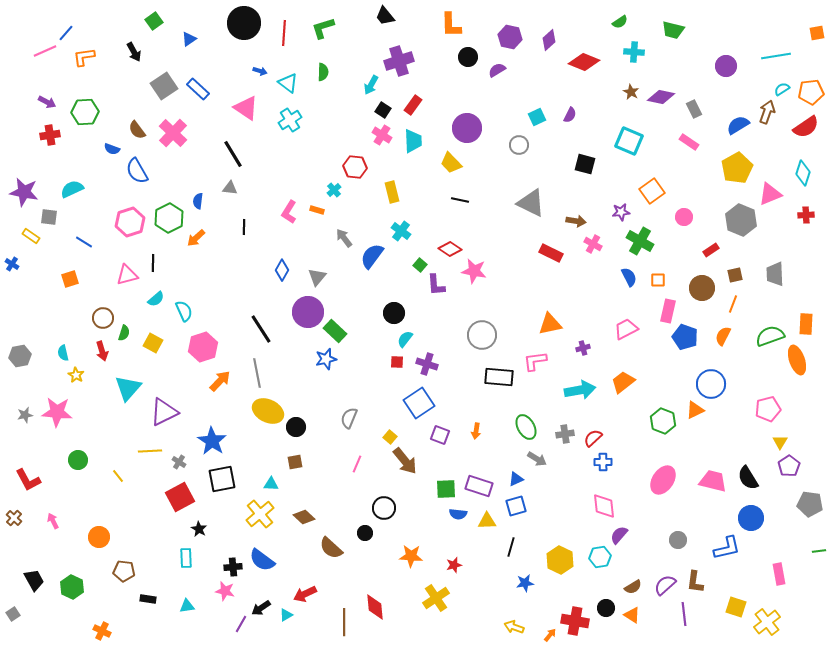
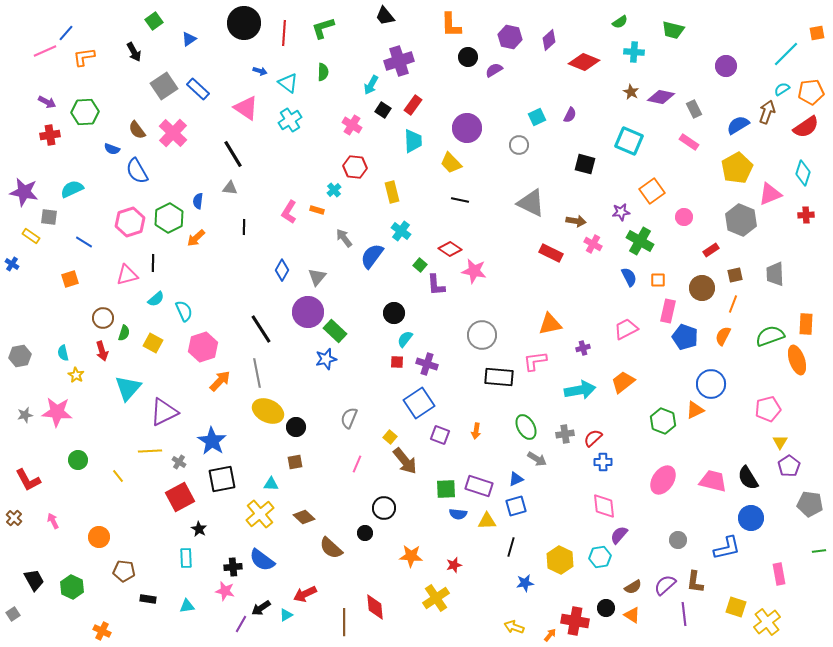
cyan line at (776, 56): moved 10 px right, 2 px up; rotated 36 degrees counterclockwise
purple semicircle at (497, 70): moved 3 px left
pink cross at (382, 135): moved 30 px left, 10 px up
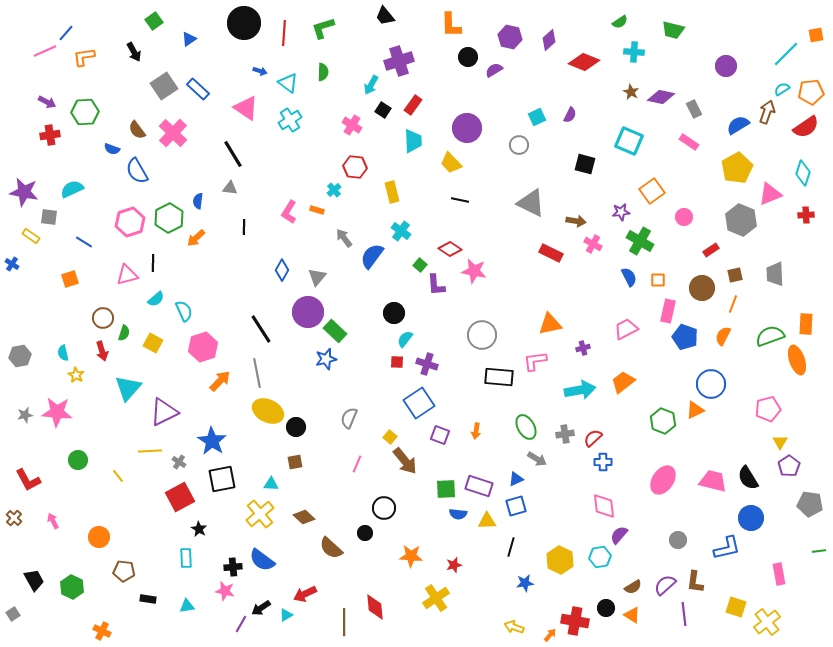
orange square at (817, 33): moved 1 px left, 2 px down
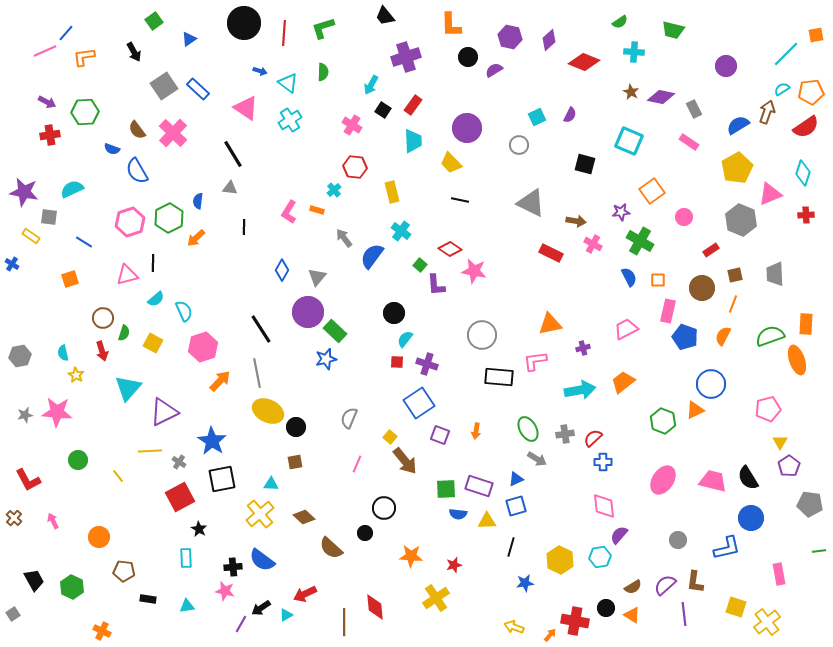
purple cross at (399, 61): moved 7 px right, 4 px up
green ellipse at (526, 427): moved 2 px right, 2 px down
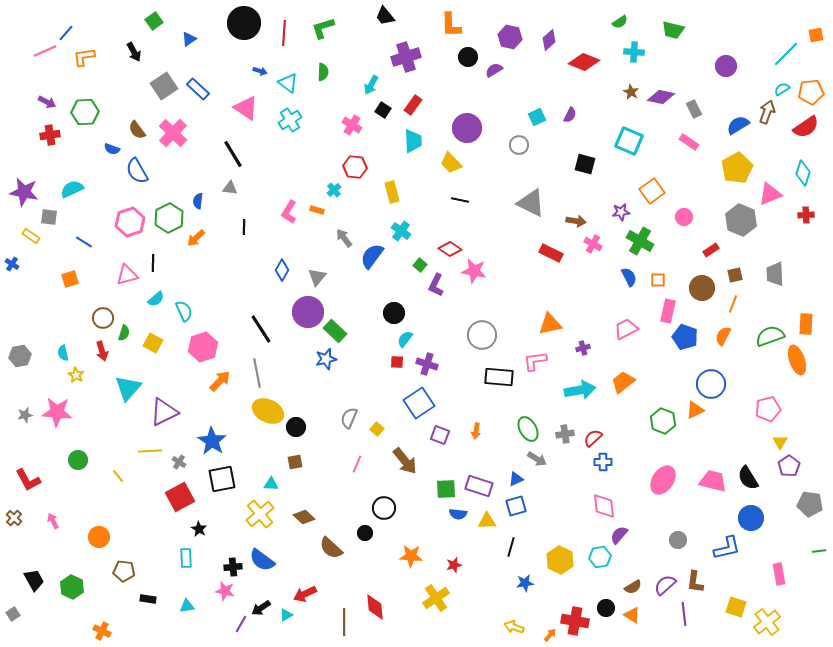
purple L-shape at (436, 285): rotated 30 degrees clockwise
yellow square at (390, 437): moved 13 px left, 8 px up
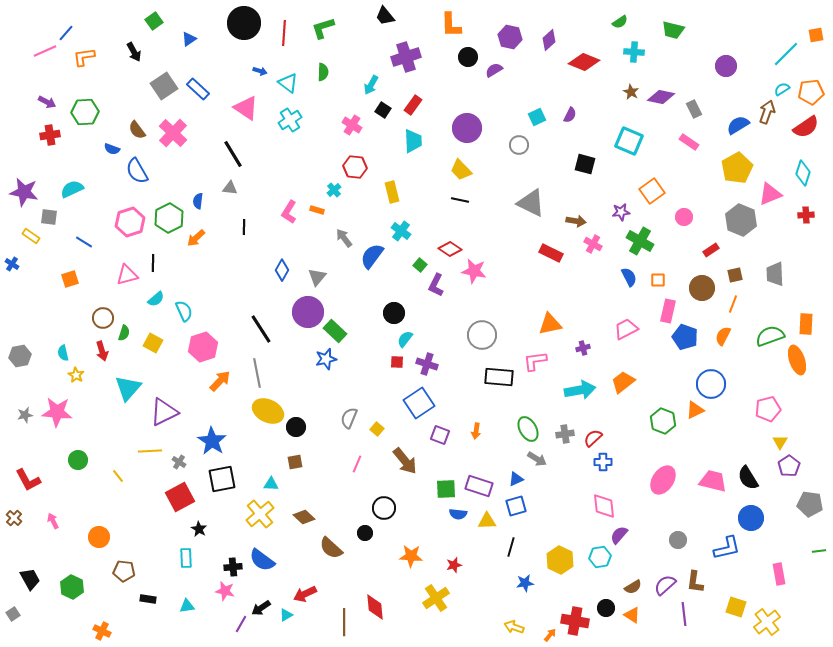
yellow trapezoid at (451, 163): moved 10 px right, 7 px down
black trapezoid at (34, 580): moved 4 px left, 1 px up
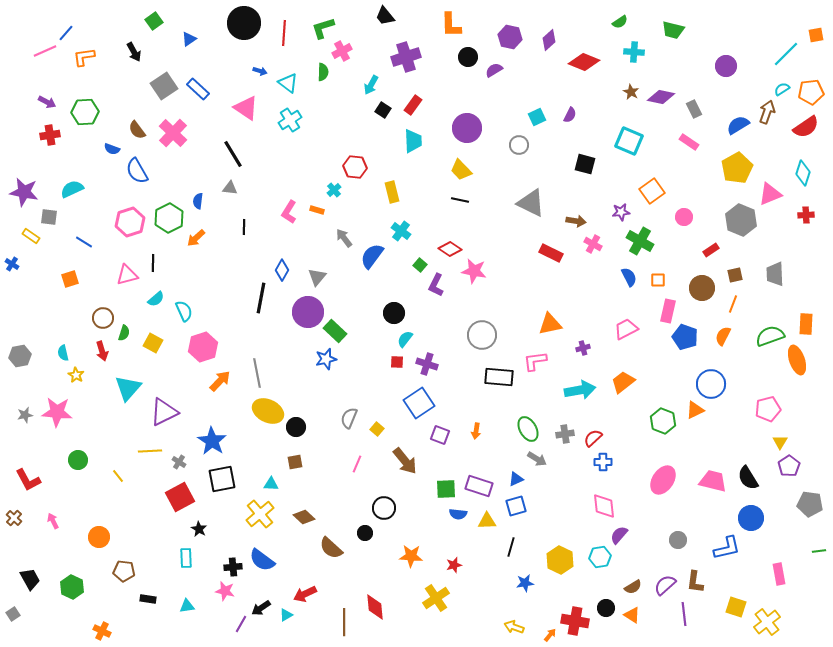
pink cross at (352, 125): moved 10 px left, 74 px up; rotated 30 degrees clockwise
black line at (261, 329): moved 31 px up; rotated 44 degrees clockwise
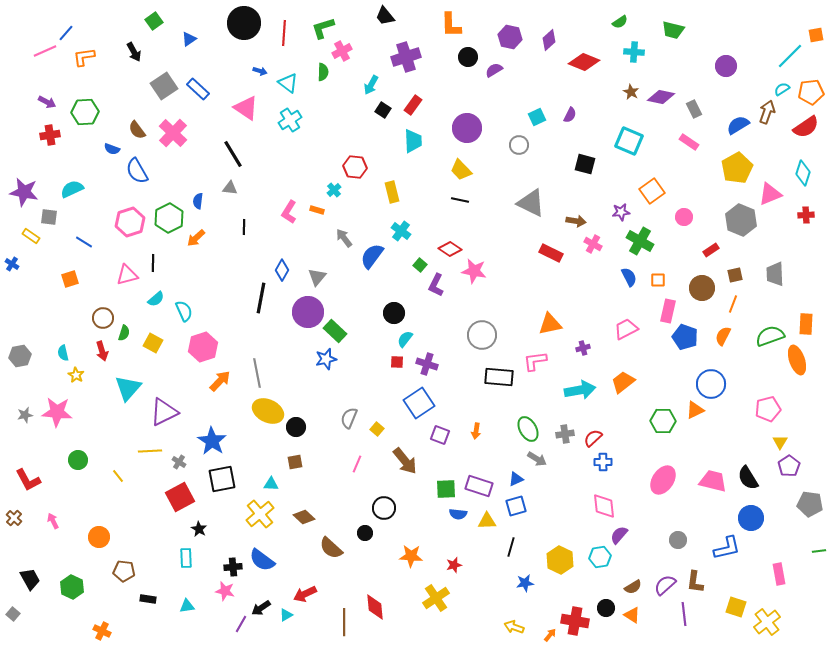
cyan line at (786, 54): moved 4 px right, 2 px down
green hexagon at (663, 421): rotated 20 degrees counterclockwise
gray square at (13, 614): rotated 16 degrees counterclockwise
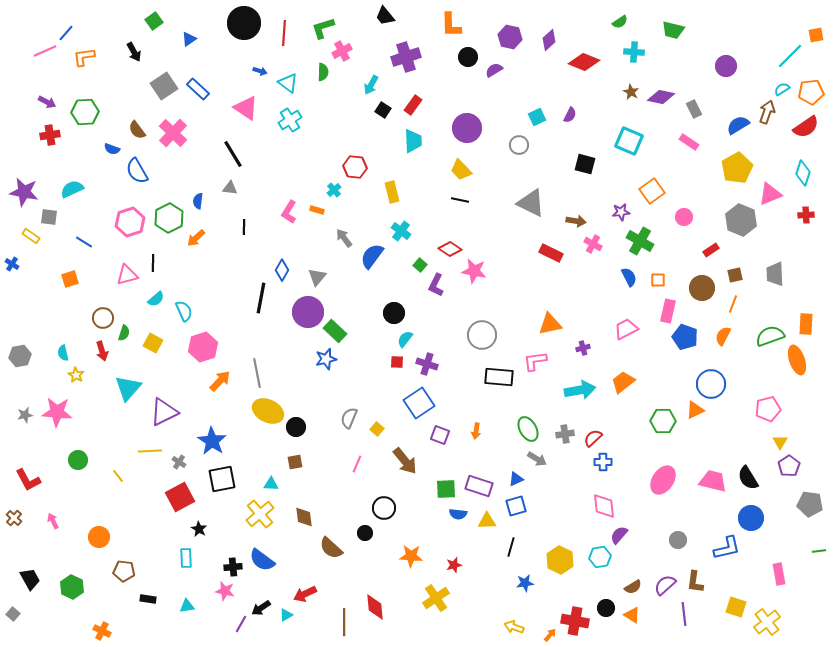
brown diamond at (304, 517): rotated 40 degrees clockwise
